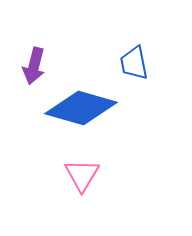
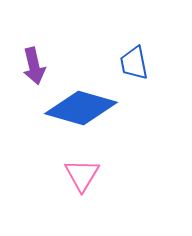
purple arrow: rotated 27 degrees counterclockwise
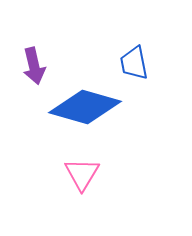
blue diamond: moved 4 px right, 1 px up
pink triangle: moved 1 px up
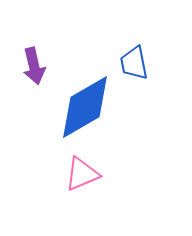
blue diamond: rotated 46 degrees counterclockwise
pink triangle: rotated 36 degrees clockwise
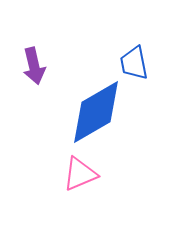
blue diamond: moved 11 px right, 5 px down
pink triangle: moved 2 px left
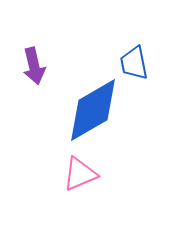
blue diamond: moved 3 px left, 2 px up
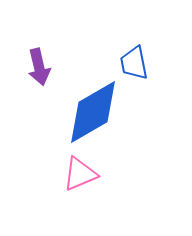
purple arrow: moved 5 px right, 1 px down
blue diamond: moved 2 px down
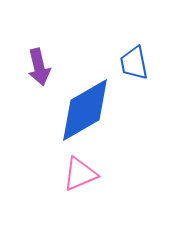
blue diamond: moved 8 px left, 2 px up
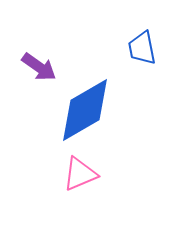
blue trapezoid: moved 8 px right, 15 px up
purple arrow: rotated 42 degrees counterclockwise
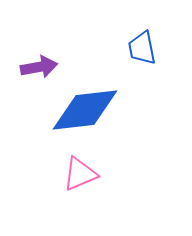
purple arrow: rotated 45 degrees counterclockwise
blue diamond: rotated 24 degrees clockwise
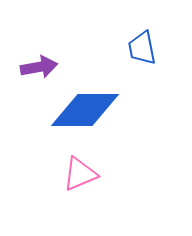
blue diamond: rotated 6 degrees clockwise
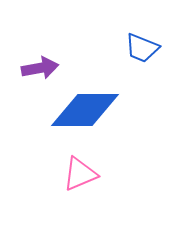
blue trapezoid: rotated 57 degrees counterclockwise
purple arrow: moved 1 px right, 1 px down
